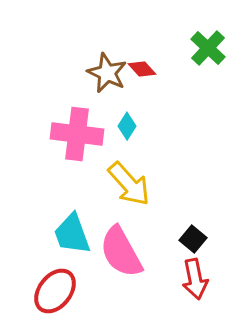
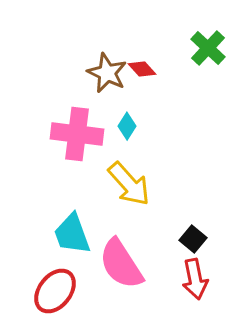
pink semicircle: moved 12 px down; rotated 4 degrees counterclockwise
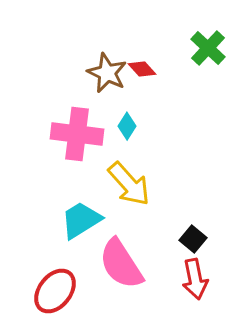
cyan trapezoid: moved 9 px right, 14 px up; rotated 78 degrees clockwise
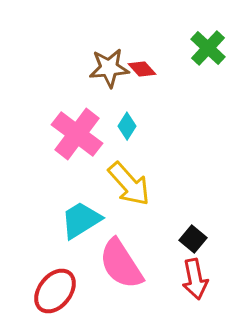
brown star: moved 2 px right, 5 px up; rotated 30 degrees counterclockwise
pink cross: rotated 30 degrees clockwise
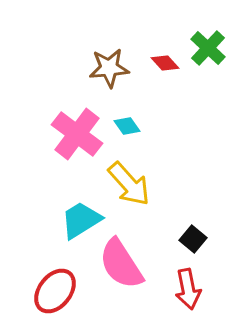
red diamond: moved 23 px right, 6 px up
cyan diamond: rotated 68 degrees counterclockwise
red arrow: moved 7 px left, 10 px down
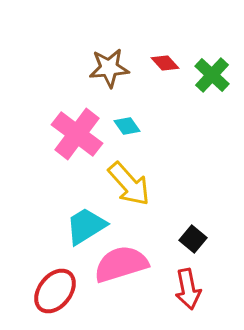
green cross: moved 4 px right, 27 px down
cyan trapezoid: moved 5 px right, 6 px down
pink semicircle: rotated 106 degrees clockwise
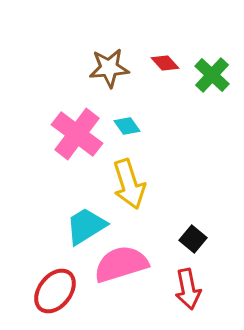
yellow arrow: rotated 24 degrees clockwise
